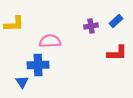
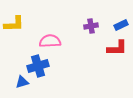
blue rectangle: moved 5 px right, 4 px down; rotated 16 degrees clockwise
red L-shape: moved 5 px up
blue cross: moved 1 px down; rotated 15 degrees counterclockwise
blue triangle: rotated 48 degrees clockwise
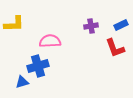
red L-shape: moved 2 px left; rotated 70 degrees clockwise
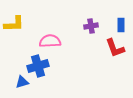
blue rectangle: rotated 64 degrees counterclockwise
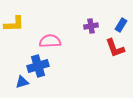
blue rectangle: rotated 32 degrees clockwise
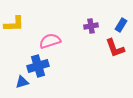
pink semicircle: rotated 15 degrees counterclockwise
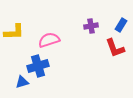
yellow L-shape: moved 8 px down
pink semicircle: moved 1 px left, 1 px up
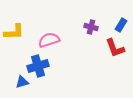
purple cross: moved 1 px down; rotated 24 degrees clockwise
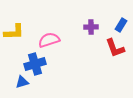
purple cross: rotated 16 degrees counterclockwise
blue cross: moved 3 px left, 2 px up
